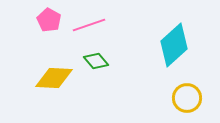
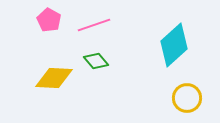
pink line: moved 5 px right
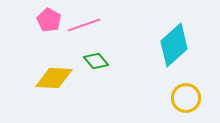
pink line: moved 10 px left
yellow circle: moved 1 px left
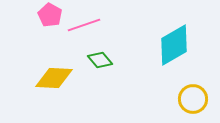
pink pentagon: moved 1 px right, 5 px up
cyan diamond: rotated 12 degrees clockwise
green diamond: moved 4 px right, 1 px up
yellow circle: moved 7 px right, 1 px down
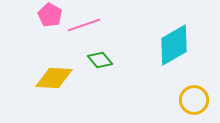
yellow circle: moved 1 px right, 1 px down
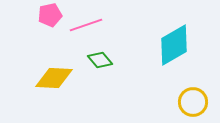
pink pentagon: rotated 30 degrees clockwise
pink line: moved 2 px right
yellow circle: moved 1 px left, 2 px down
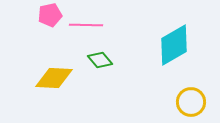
pink line: rotated 20 degrees clockwise
yellow circle: moved 2 px left
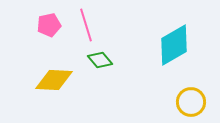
pink pentagon: moved 1 px left, 10 px down
pink line: rotated 72 degrees clockwise
yellow diamond: moved 2 px down
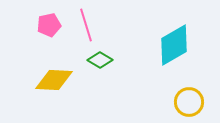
green diamond: rotated 20 degrees counterclockwise
yellow circle: moved 2 px left
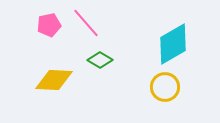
pink line: moved 2 px up; rotated 24 degrees counterclockwise
cyan diamond: moved 1 px left, 1 px up
yellow circle: moved 24 px left, 15 px up
